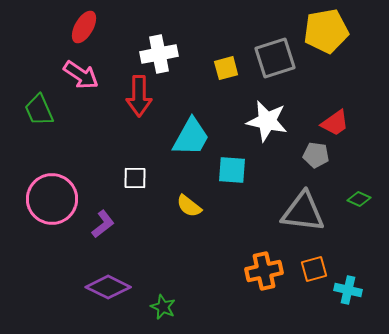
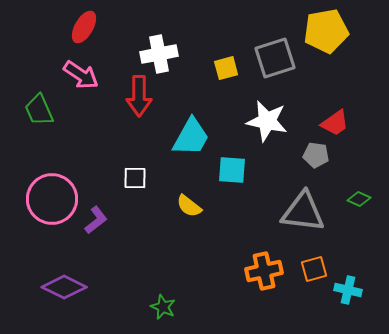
purple L-shape: moved 7 px left, 4 px up
purple diamond: moved 44 px left
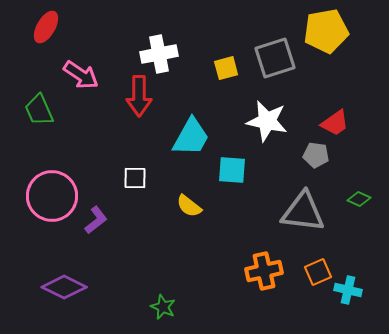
red ellipse: moved 38 px left
pink circle: moved 3 px up
orange square: moved 4 px right, 3 px down; rotated 8 degrees counterclockwise
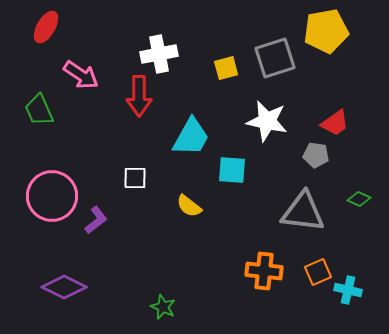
orange cross: rotated 18 degrees clockwise
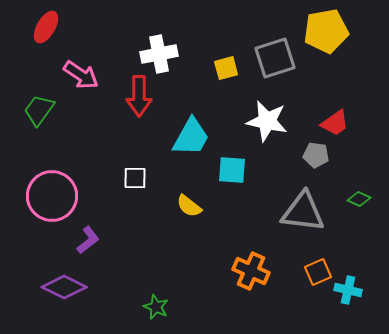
green trapezoid: rotated 60 degrees clockwise
purple L-shape: moved 8 px left, 20 px down
orange cross: moved 13 px left; rotated 18 degrees clockwise
green star: moved 7 px left
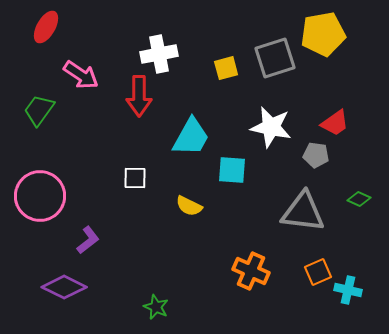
yellow pentagon: moved 3 px left, 3 px down
white star: moved 4 px right, 6 px down
pink circle: moved 12 px left
yellow semicircle: rotated 12 degrees counterclockwise
